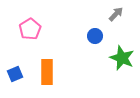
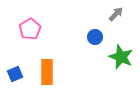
blue circle: moved 1 px down
green star: moved 1 px left, 1 px up
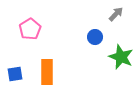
blue square: rotated 14 degrees clockwise
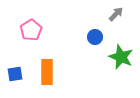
pink pentagon: moved 1 px right, 1 px down
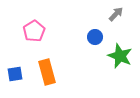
pink pentagon: moved 3 px right, 1 px down
green star: moved 1 px left, 1 px up
orange rectangle: rotated 15 degrees counterclockwise
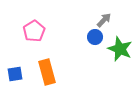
gray arrow: moved 12 px left, 6 px down
green star: moved 7 px up
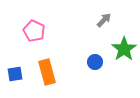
pink pentagon: rotated 15 degrees counterclockwise
blue circle: moved 25 px down
green star: moved 4 px right; rotated 15 degrees clockwise
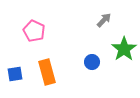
blue circle: moved 3 px left
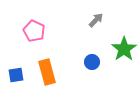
gray arrow: moved 8 px left
blue square: moved 1 px right, 1 px down
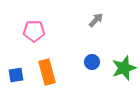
pink pentagon: rotated 25 degrees counterclockwise
green star: moved 19 px down; rotated 15 degrees clockwise
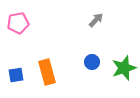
pink pentagon: moved 16 px left, 8 px up; rotated 10 degrees counterclockwise
